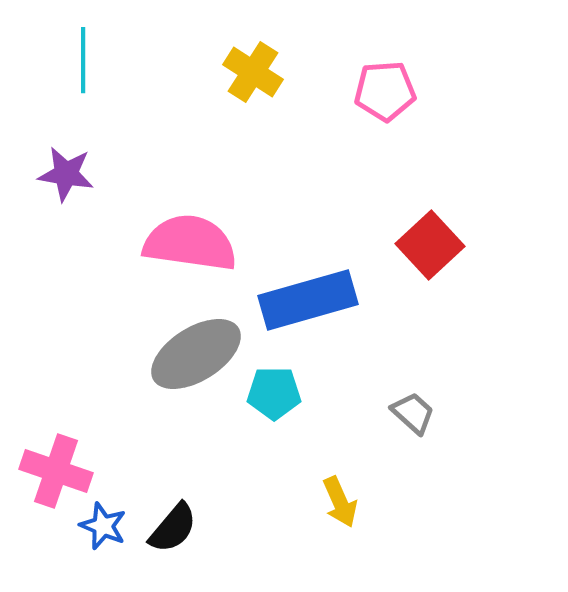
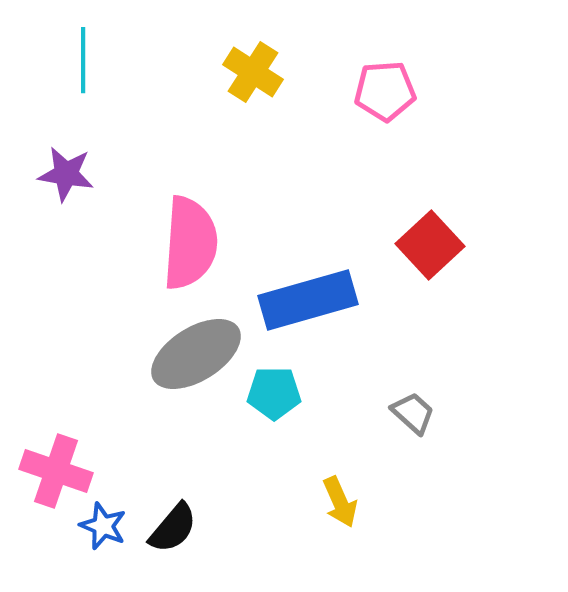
pink semicircle: rotated 86 degrees clockwise
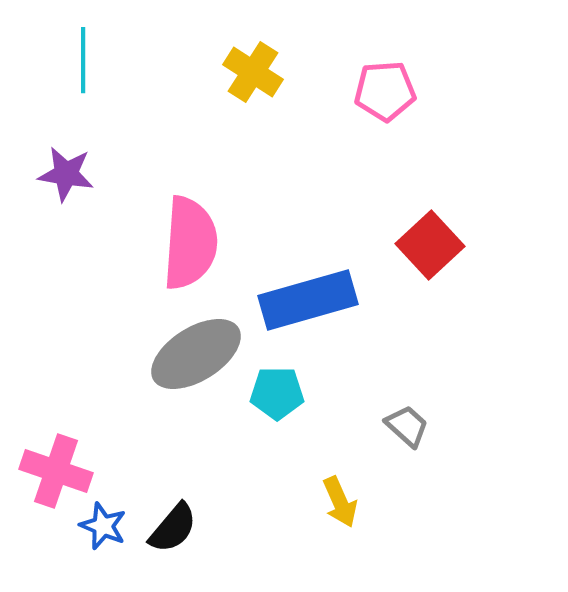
cyan pentagon: moved 3 px right
gray trapezoid: moved 6 px left, 13 px down
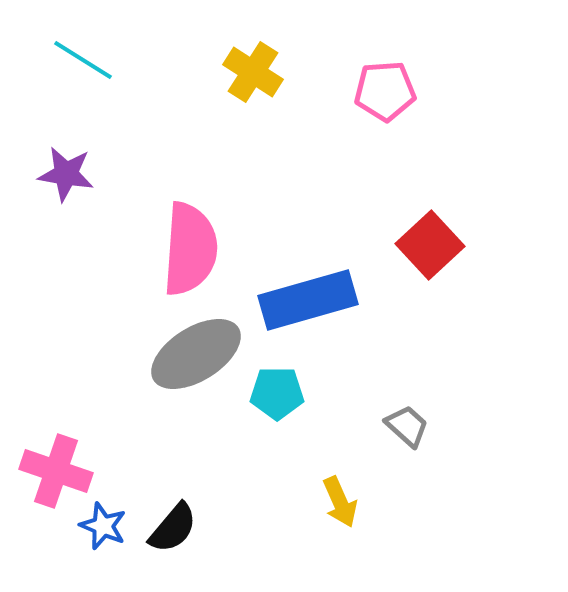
cyan line: rotated 58 degrees counterclockwise
pink semicircle: moved 6 px down
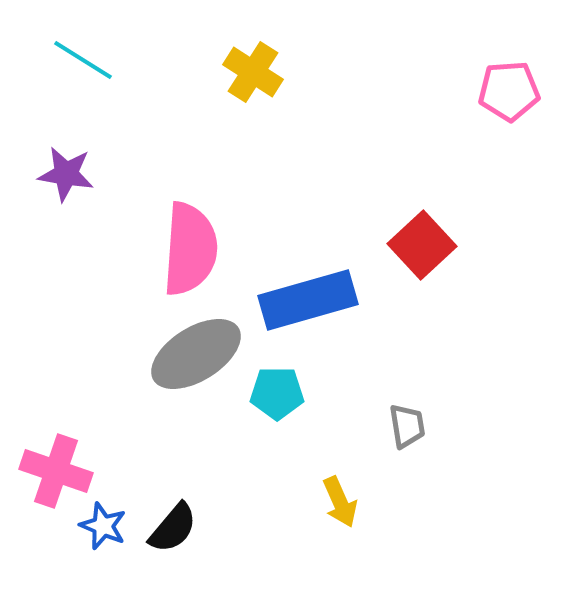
pink pentagon: moved 124 px right
red square: moved 8 px left
gray trapezoid: rotated 39 degrees clockwise
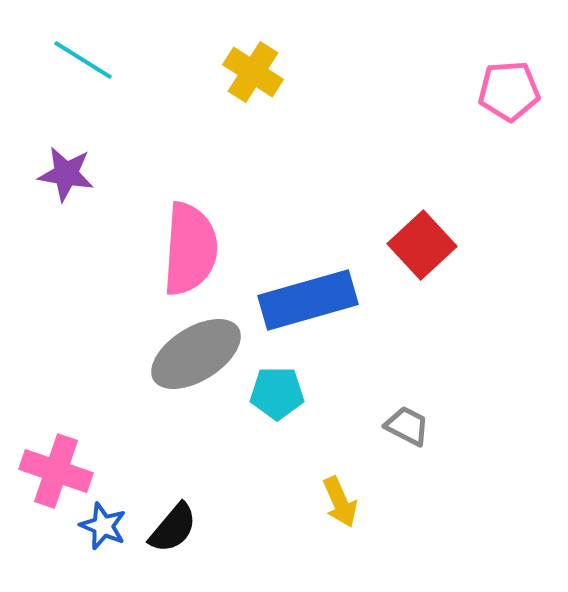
gray trapezoid: rotated 54 degrees counterclockwise
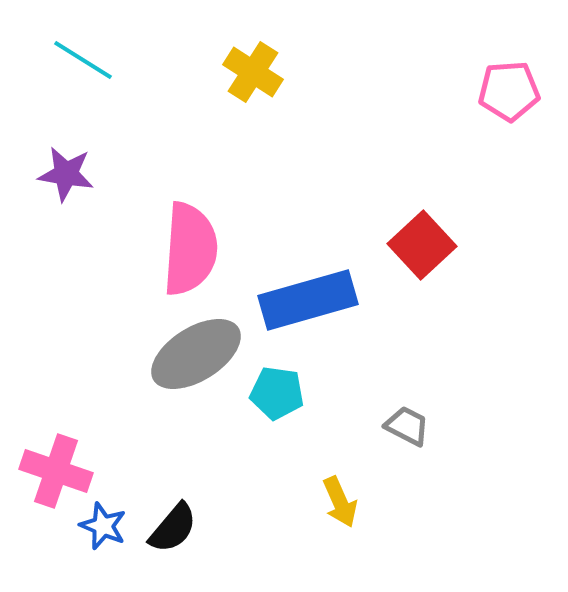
cyan pentagon: rotated 8 degrees clockwise
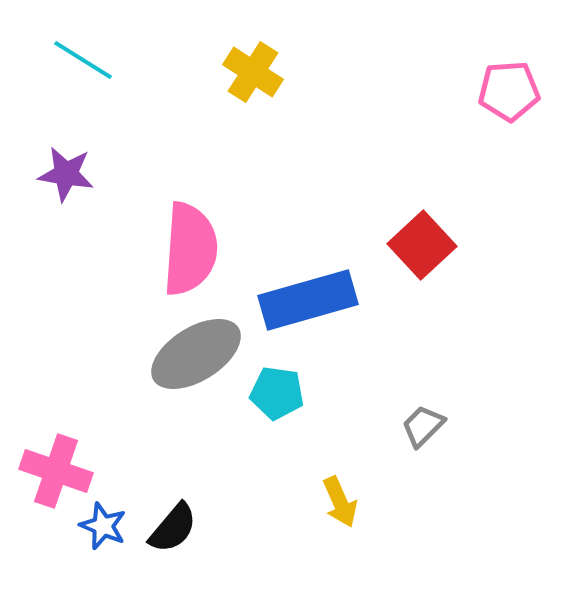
gray trapezoid: moved 16 px right; rotated 72 degrees counterclockwise
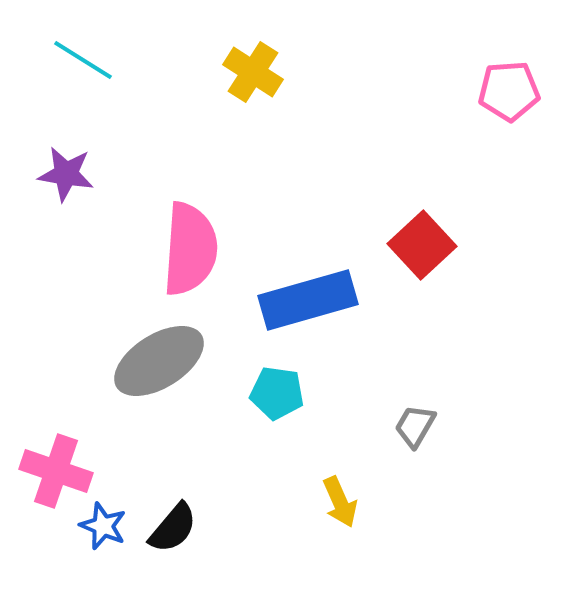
gray ellipse: moved 37 px left, 7 px down
gray trapezoid: moved 8 px left; rotated 15 degrees counterclockwise
